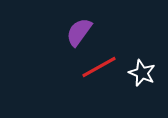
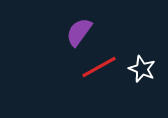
white star: moved 4 px up
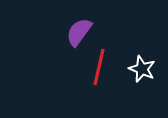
red line: rotated 48 degrees counterclockwise
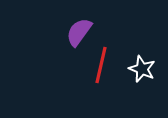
red line: moved 2 px right, 2 px up
